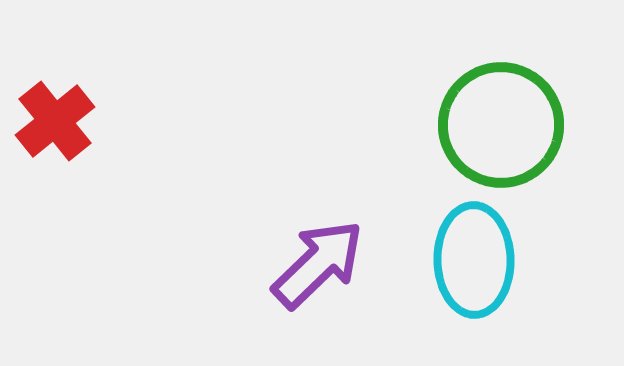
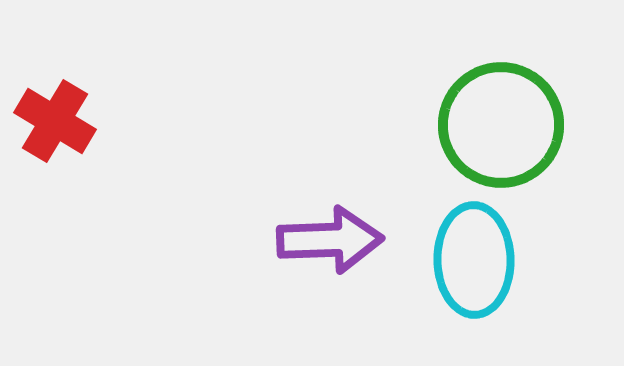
red cross: rotated 20 degrees counterclockwise
purple arrow: moved 12 px right, 24 px up; rotated 42 degrees clockwise
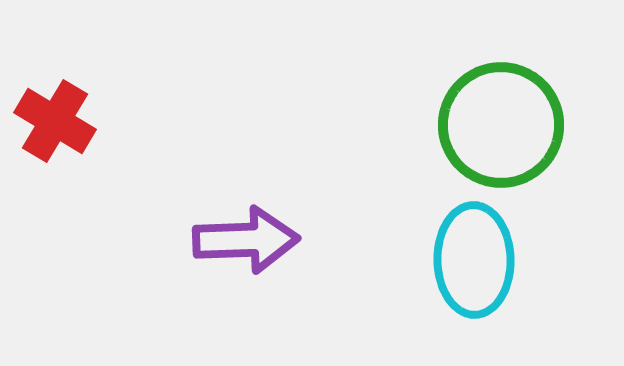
purple arrow: moved 84 px left
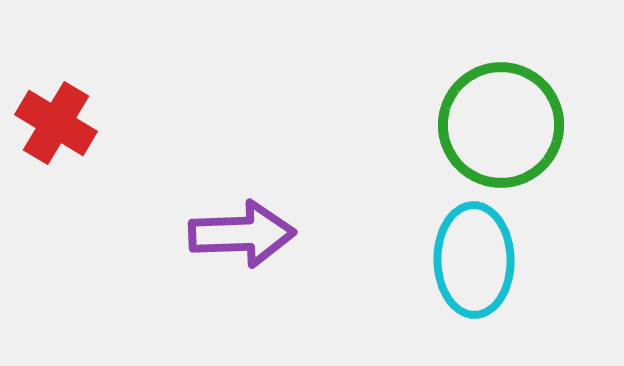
red cross: moved 1 px right, 2 px down
purple arrow: moved 4 px left, 6 px up
